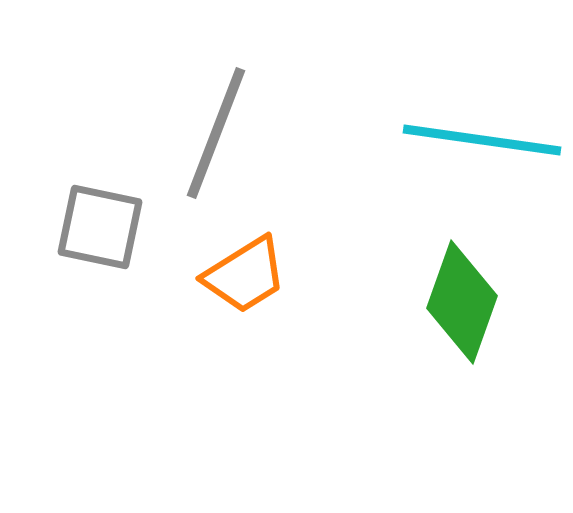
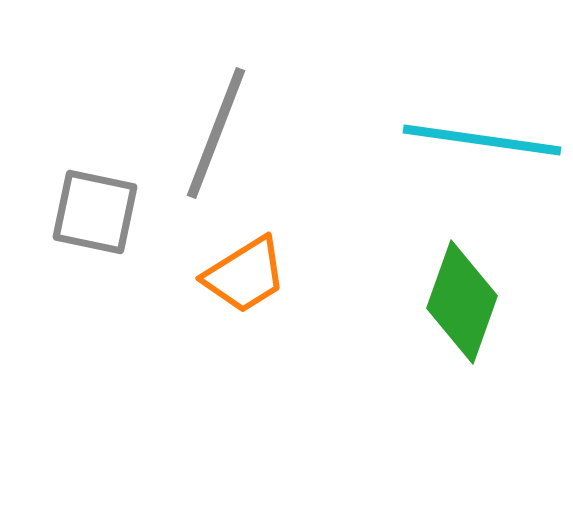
gray square: moved 5 px left, 15 px up
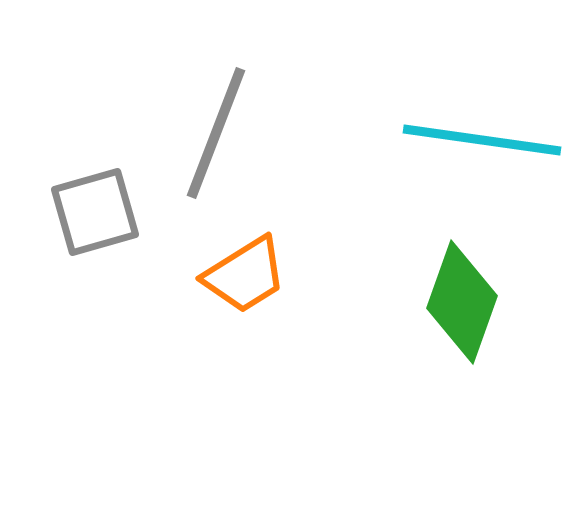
gray square: rotated 28 degrees counterclockwise
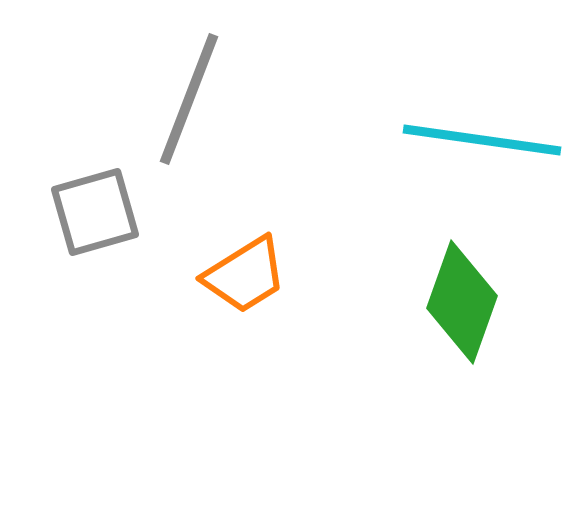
gray line: moved 27 px left, 34 px up
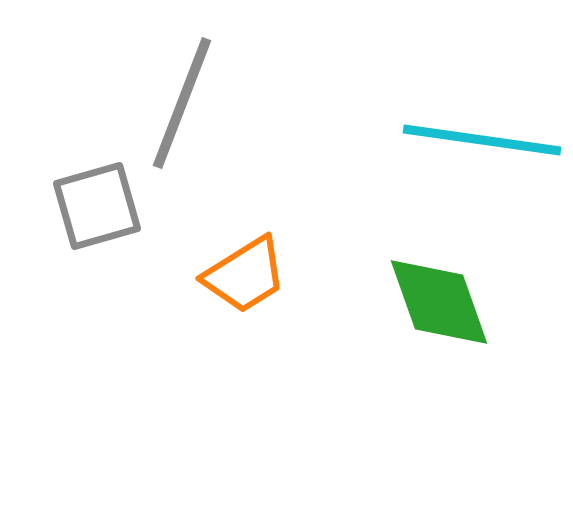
gray line: moved 7 px left, 4 px down
gray square: moved 2 px right, 6 px up
green diamond: moved 23 px left; rotated 39 degrees counterclockwise
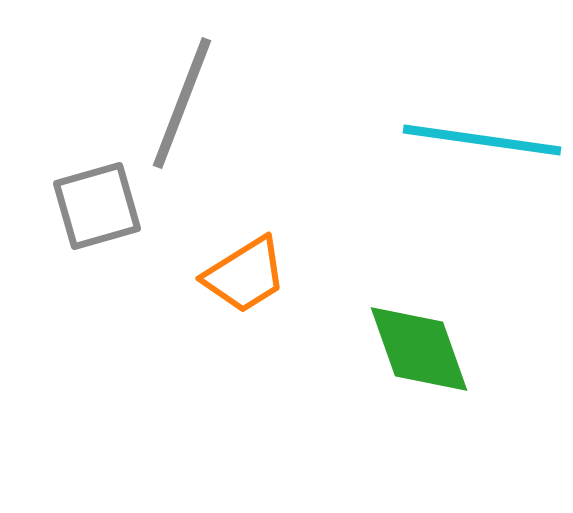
green diamond: moved 20 px left, 47 px down
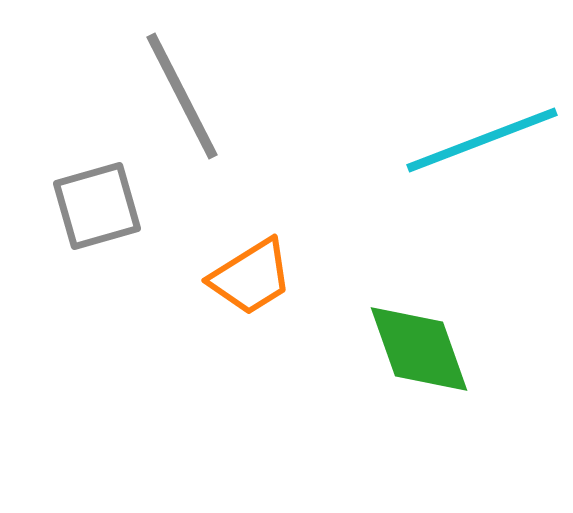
gray line: moved 7 px up; rotated 48 degrees counterclockwise
cyan line: rotated 29 degrees counterclockwise
orange trapezoid: moved 6 px right, 2 px down
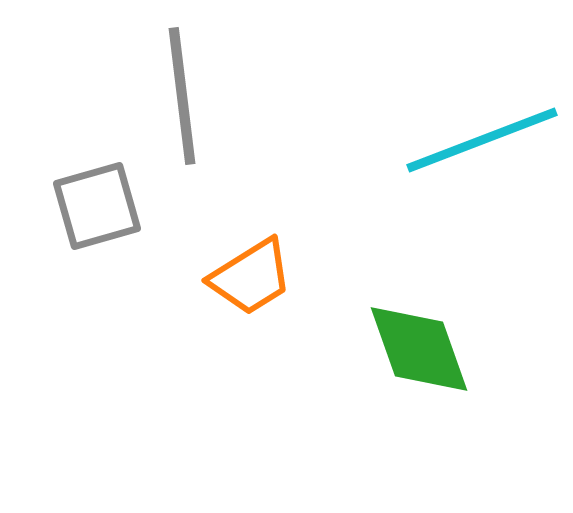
gray line: rotated 20 degrees clockwise
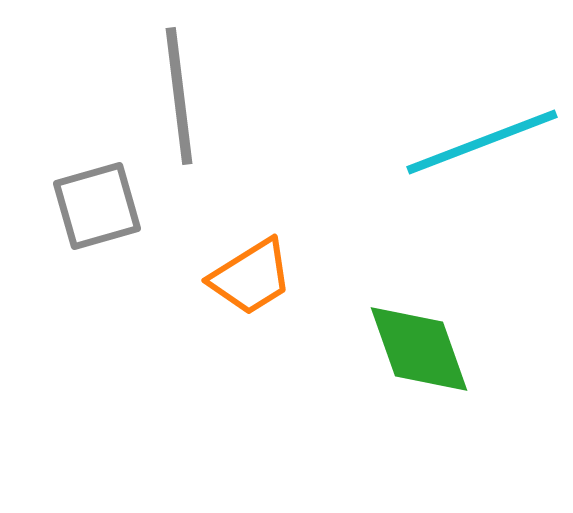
gray line: moved 3 px left
cyan line: moved 2 px down
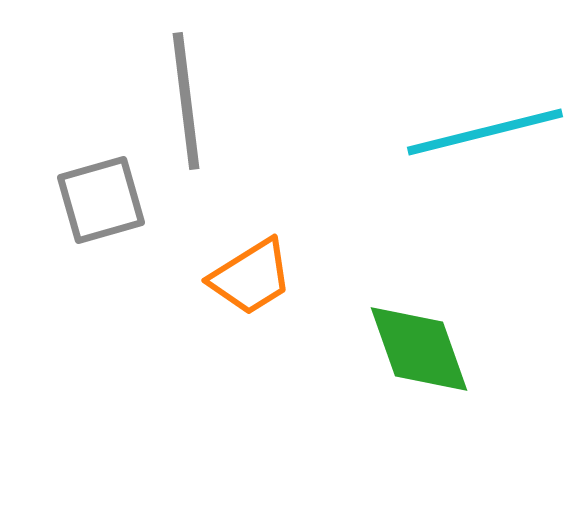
gray line: moved 7 px right, 5 px down
cyan line: moved 3 px right, 10 px up; rotated 7 degrees clockwise
gray square: moved 4 px right, 6 px up
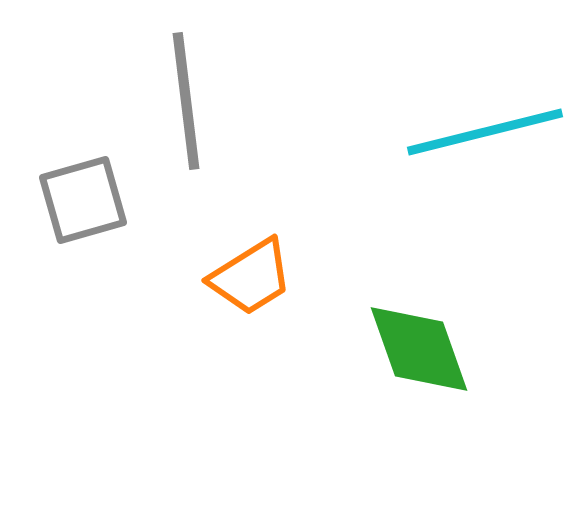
gray square: moved 18 px left
